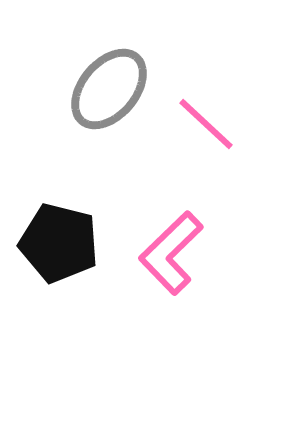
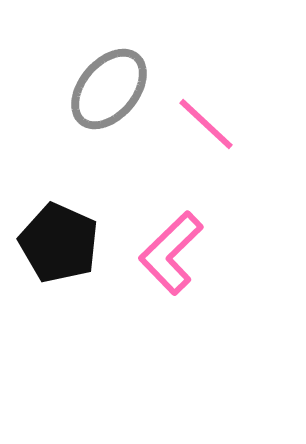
black pentagon: rotated 10 degrees clockwise
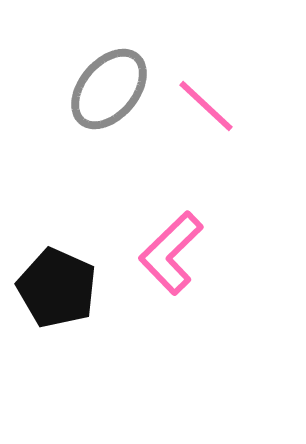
pink line: moved 18 px up
black pentagon: moved 2 px left, 45 px down
